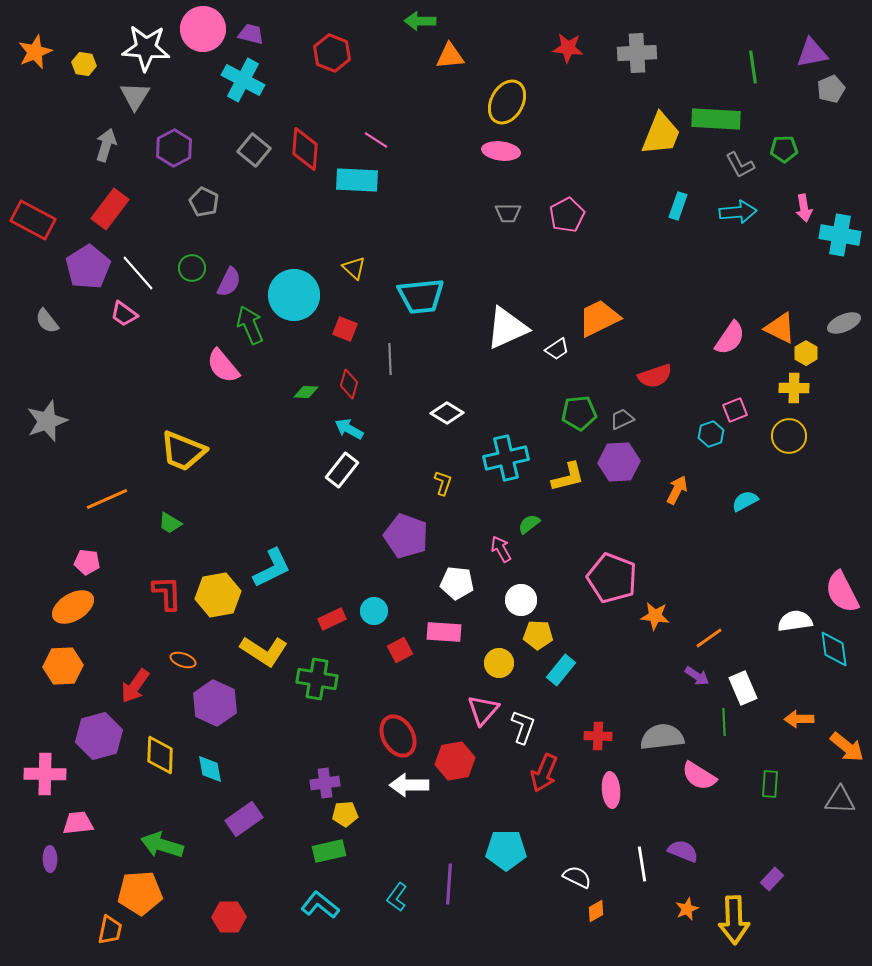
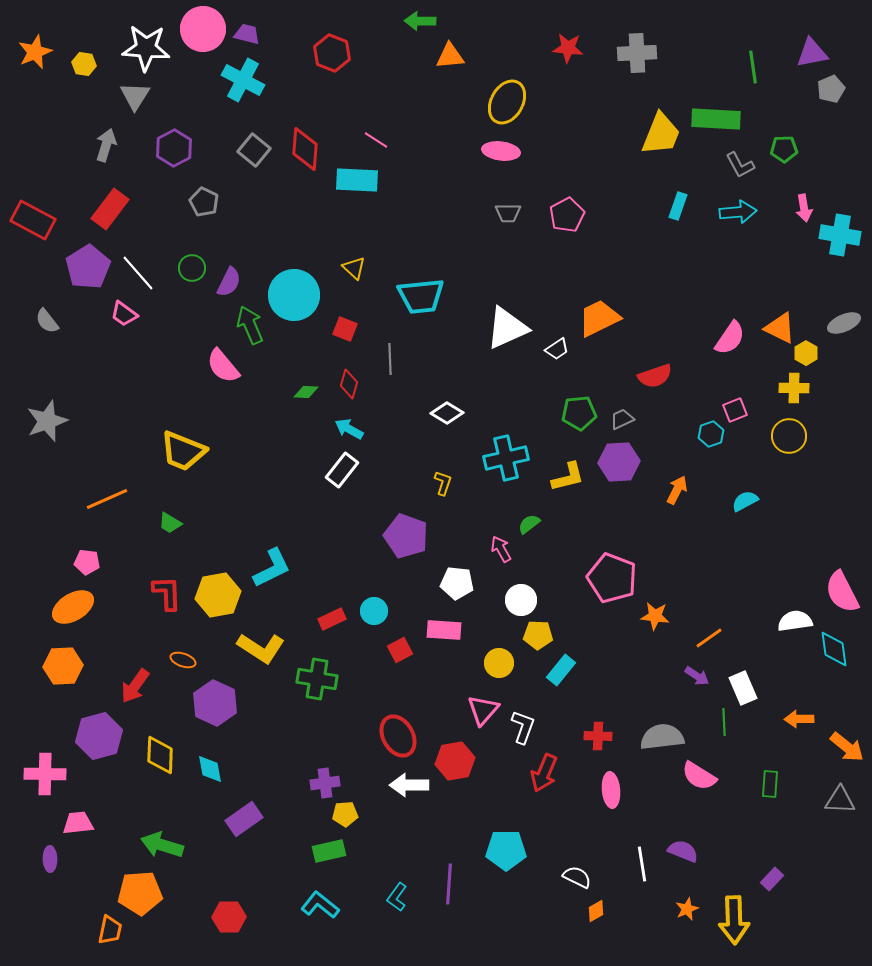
purple trapezoid at (251, 34): moved 4 px left
pink rectangle at (444, 632): moved 2 px up
yellow L-shape at (264, 651): moved 3 px left, 3 px up
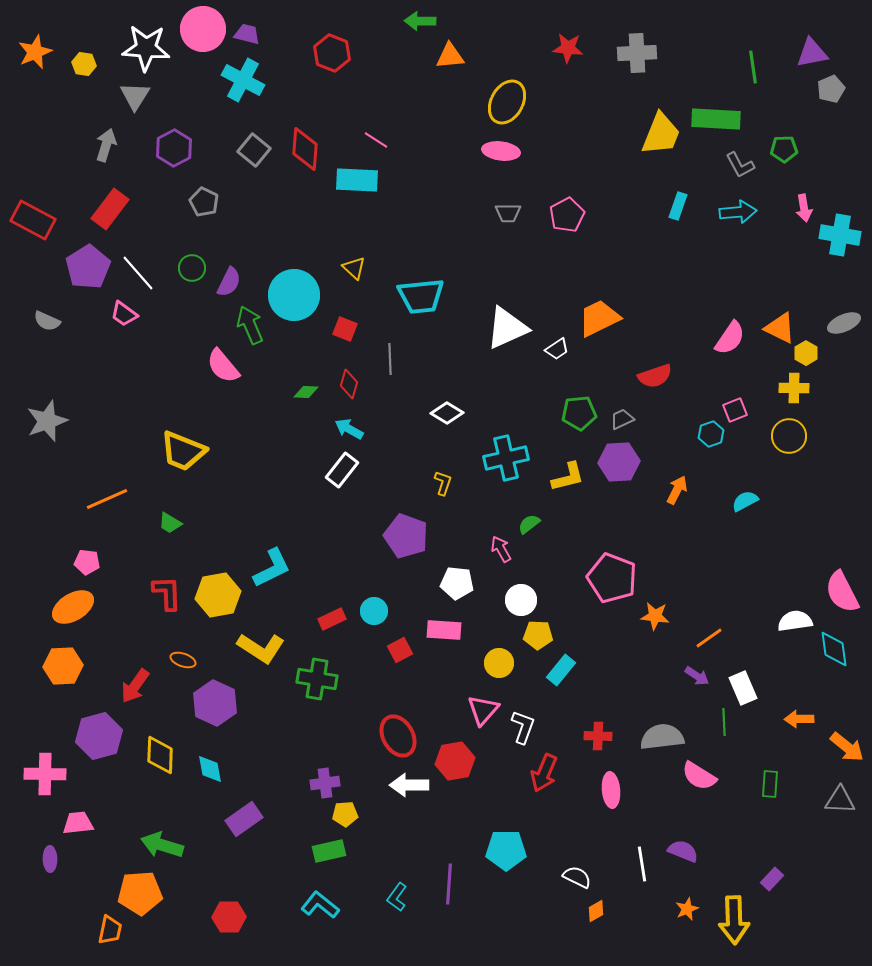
gray semicircle at (47, 321): rotated 28 degrees counterclockwise
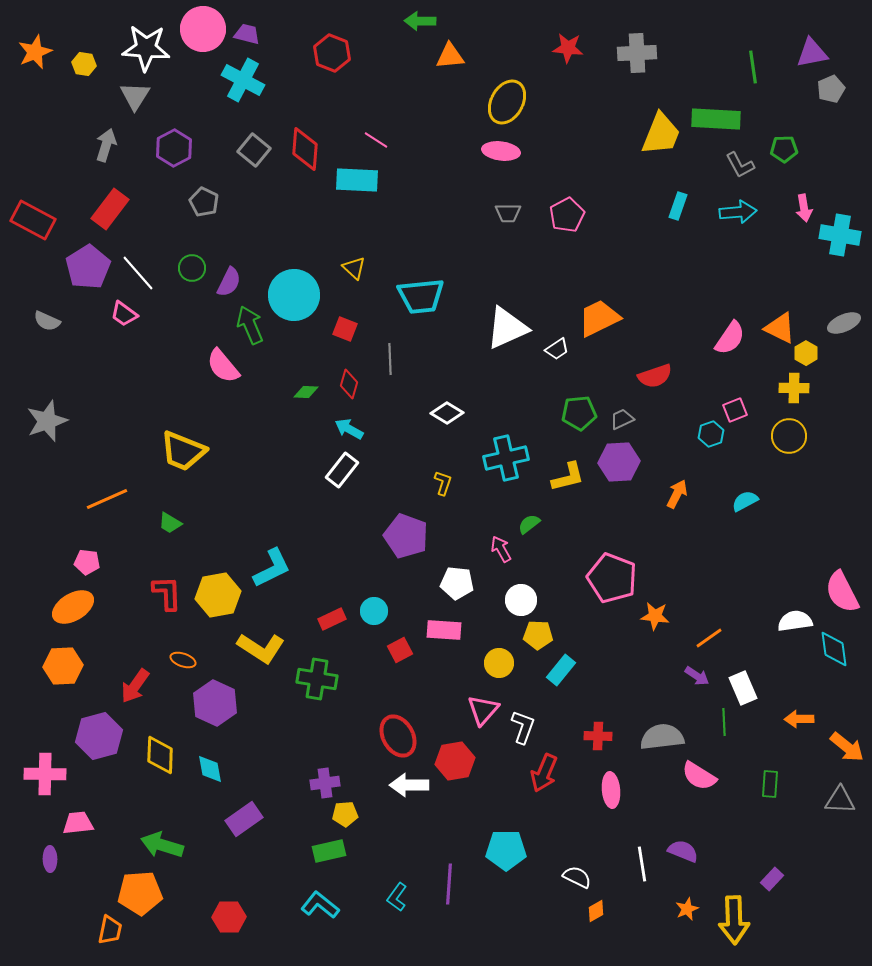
orange arrow at (677, 490): moved 4 px down
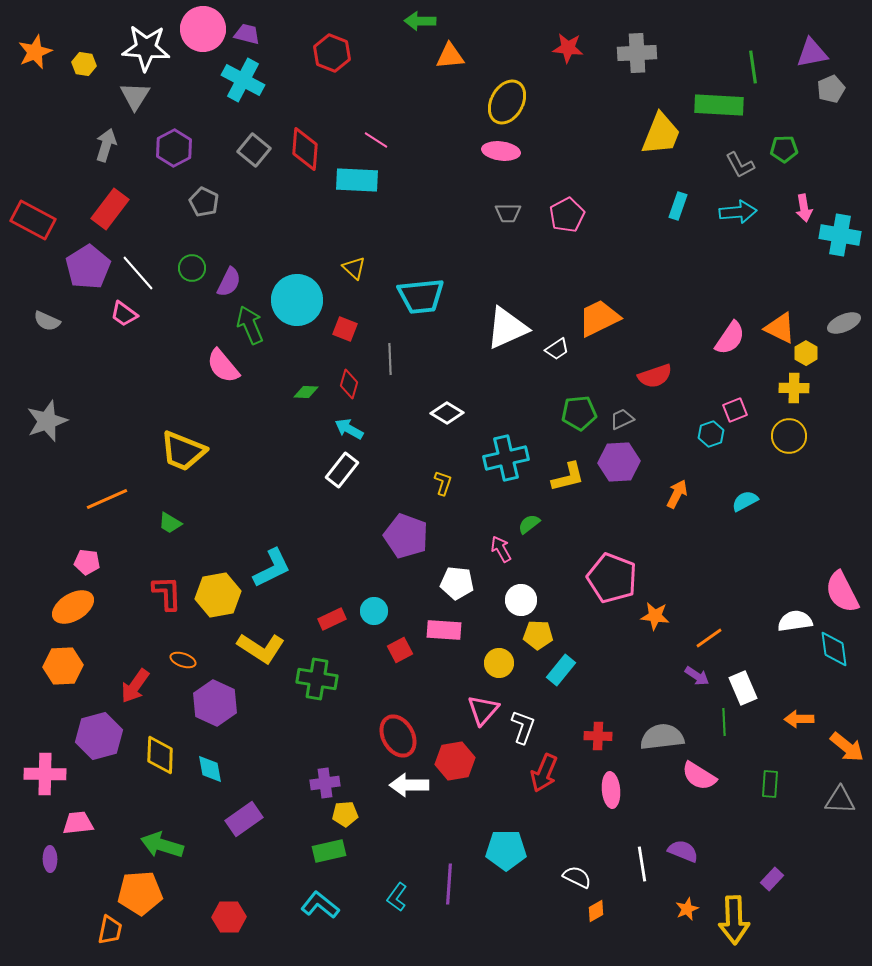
green rectangle at (716, 119): moved 3 px right, 14 px up
cyan circle at (294, 295): moved 3 px right, 5 px down
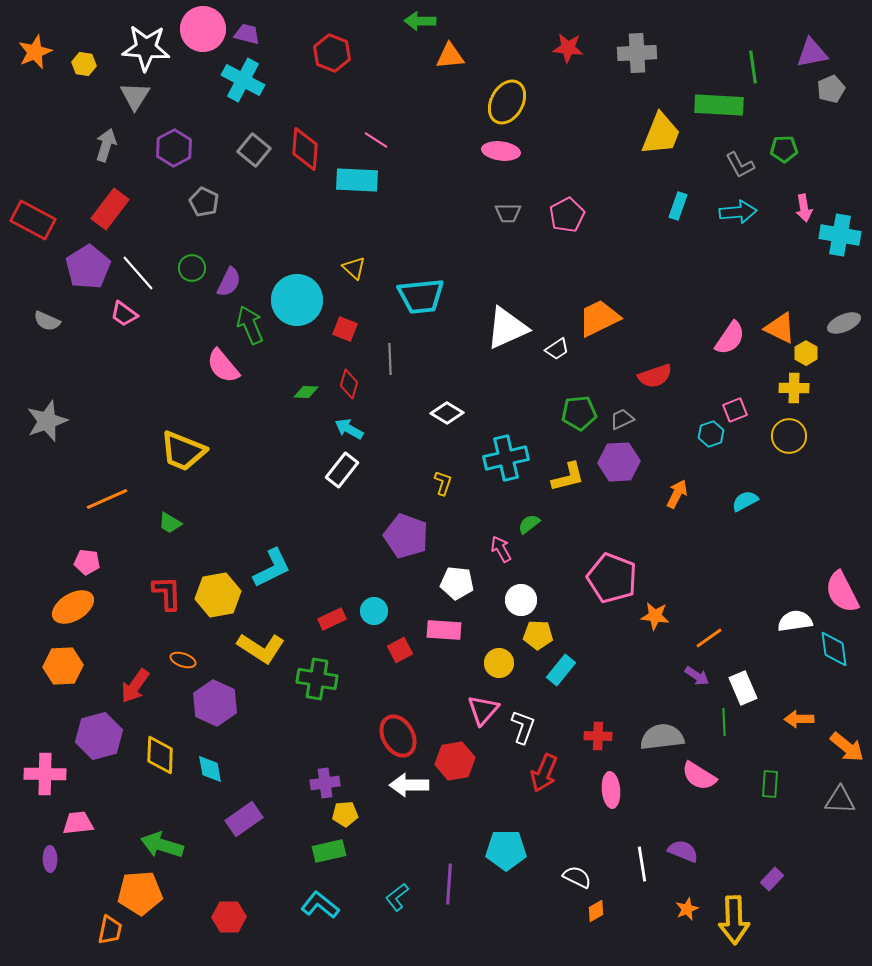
cyan L-shape at (397, 897): rotated 16 degrees clockwise
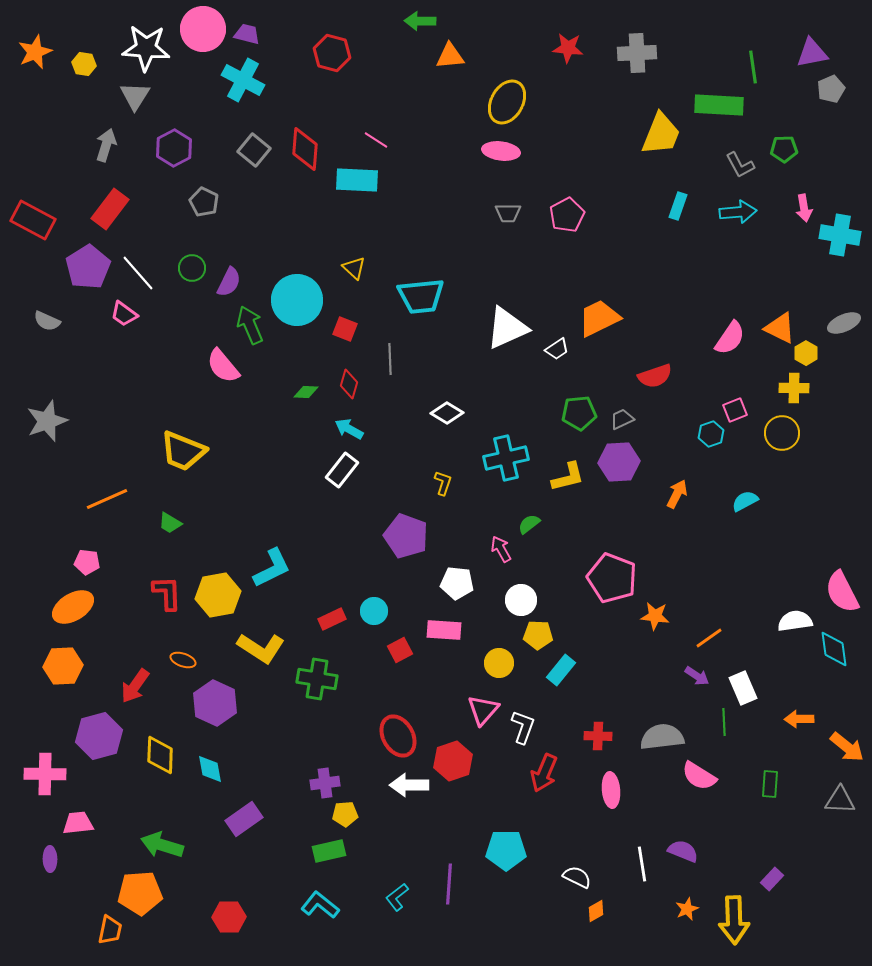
red hexagon at (332, 53): rotated 6 degrees counterclockwise
yellow circle at (789, 436): moved 7 px left, 3 px up
red hexagon at (455, 761): moved 2 px left; rotated 9 degrees counterclockwise
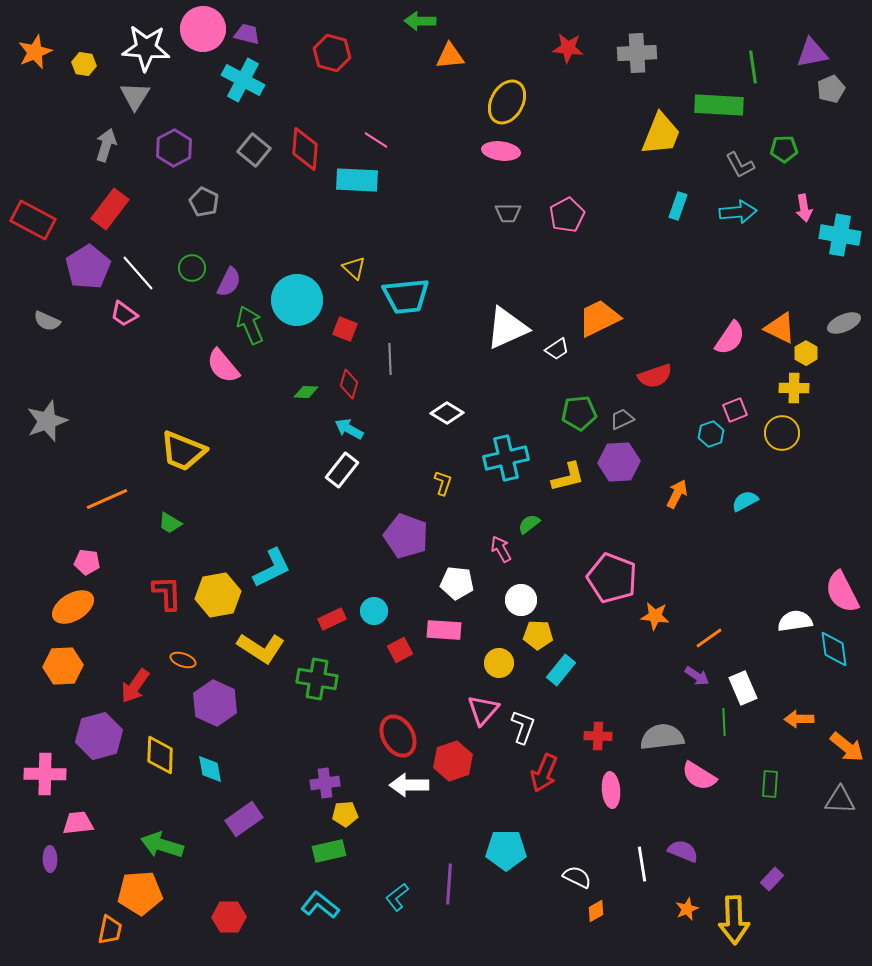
cyan trapezoid at (421, 296): moved 15 px left
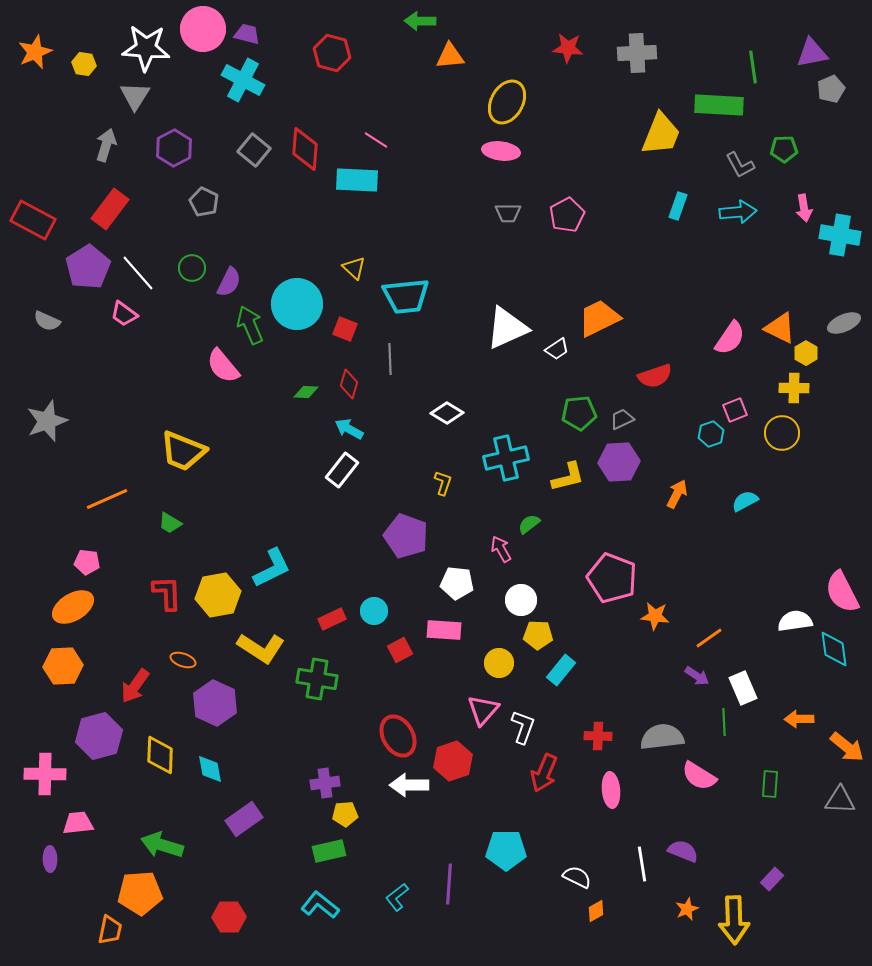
cyan circle at (297, 300): moved 4 px down
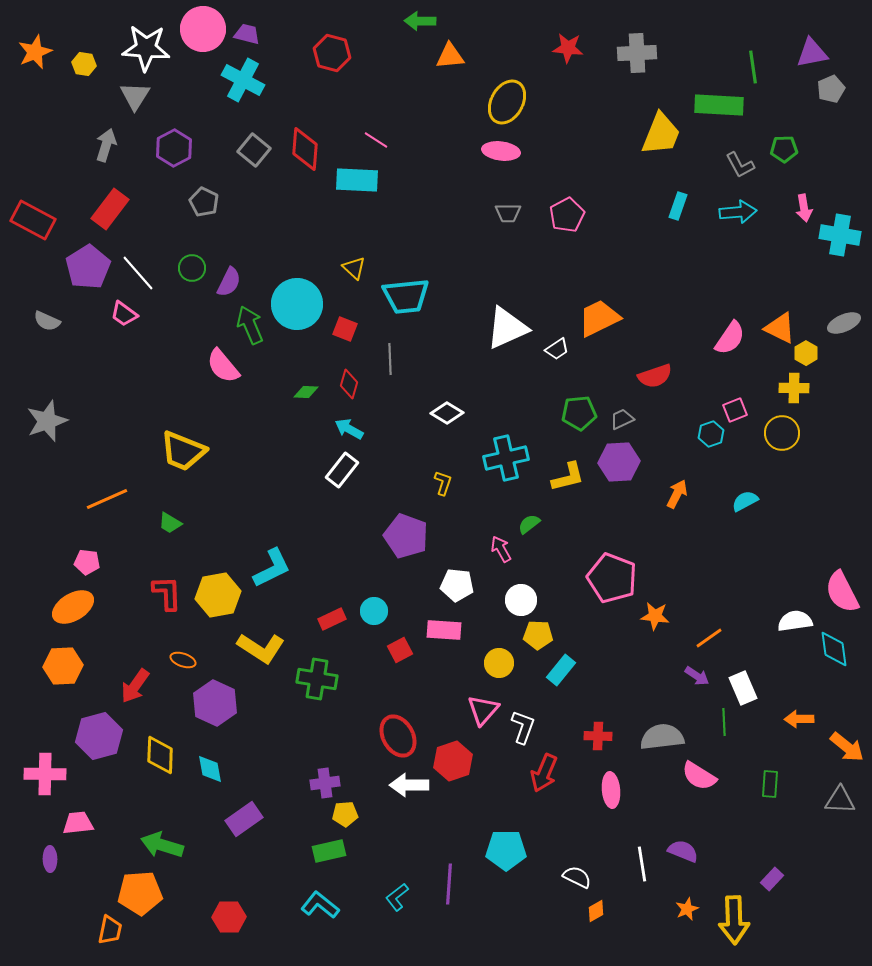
white pentagon at (457, 583): moved 2 px down
